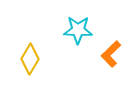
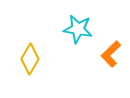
cyan star: moved 1 px up; rotated 8 degrees clockwise
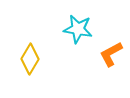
orange L-shape: rotated 16 degrees clockwise
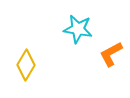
yellow diamond: moved 4 px left, 6 px down
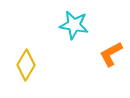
cyan star: moved 4 px left, 4 px up
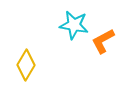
orange L-shape: moved 8 px left, 13 px up
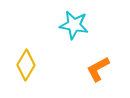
orange L-shape: moved 5 px left, 28 px down
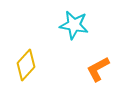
yellow diamond: rotated 12 degrees clockwise
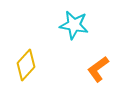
orange L-shape: rotated 8 degrees counterclockwise
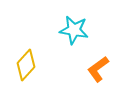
cyan star: moved 5 px down
